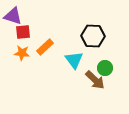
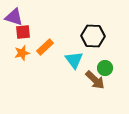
purple triangle: moved 1 px right, 1 px down
orange star: rotated 21 degrees counterclockwise
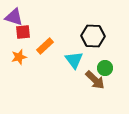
orange rectangle: moved 1 px up
orange star: moved 3 px left, 4 px down
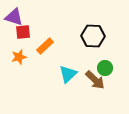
cyan triangle: moved 6 px left, 14 px down; rotated 24 degrees clockwise
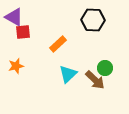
purple triangle: rotated 12 degrees clockwise
black hexagon: moved 16 px up
orange rectangle: moved 13 px right, 2 px up
orange star: moved 3 px left, 9 px down
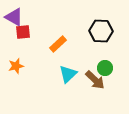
black hexagon: moved 8 px right, 11 px down
